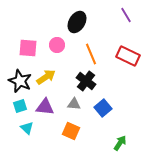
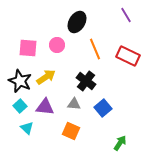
orange line: moved 4 px right, 5 px up
cyan square: rotated 24 degrees counterclockwise
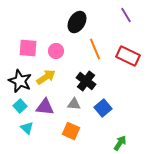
pink circle: moved 1 px left, 6 px down
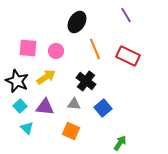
black star: moved 3 px left
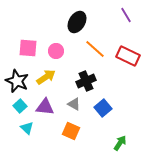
orange line: rotated 25 degrees counterclockwise
black cross: rotated 30 degrees clockwise
gray triangle: rotated 24 degrees clockwise
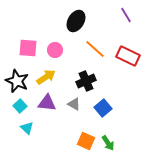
black ellipse: moved 1 px left, 1 px up
pink circle: moved 1 px left, 1 px up
purple triangle: moved 2 px right, 4 px up
orange square: moved 15 px right, 10 px down
green arrow: moved 12 px left; rotated 112 degrees clockwise
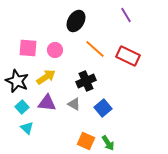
cyan square: moved 2 px right, 1 px down
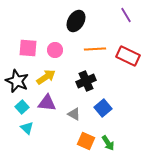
orange line: rotated 45 degrees counterclockwise
gray triangle: moved 10 px down
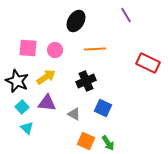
red rectangle: moved 20 px right, 7 px down
blue square: rotated 24 degrees counterclockwise
